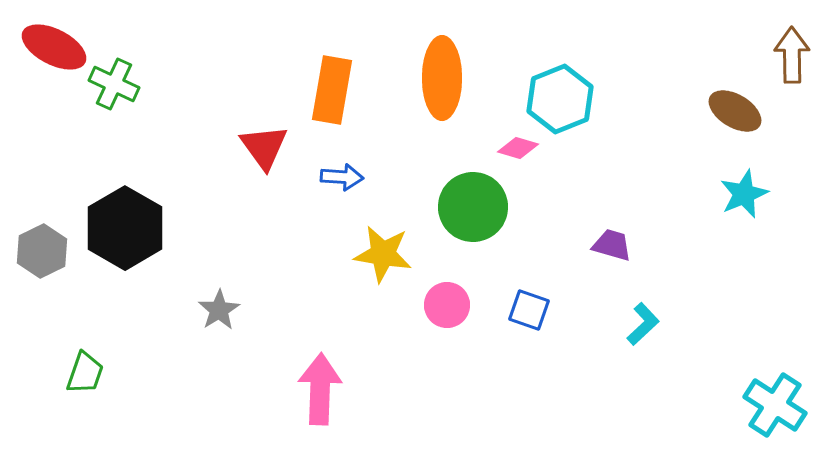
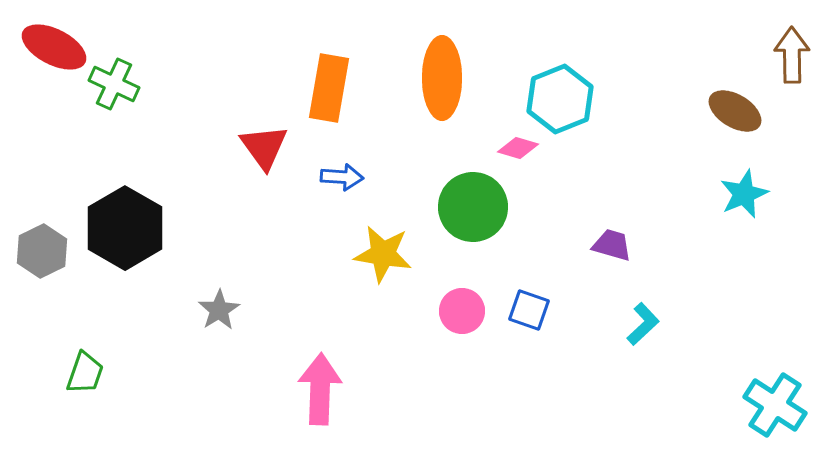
orange rectangle: moved 3 px left, 2 px up
pink circle: moved 15 px right, 6 px down
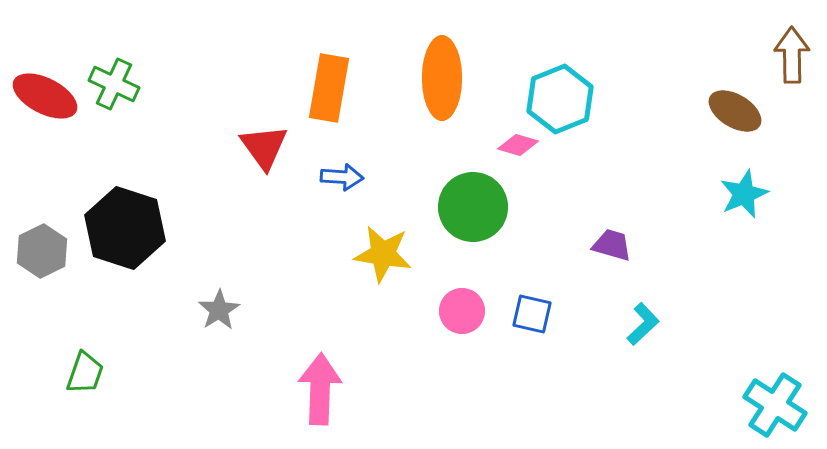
red ellipse: moved 9 px left, 49 px down
pink diamond: moved 3 px up
black hexagon: rotated 12 degrees counterclockwise
blue square: moved 3 px right, 4 px down; rotated 6 degrees counterclockwise
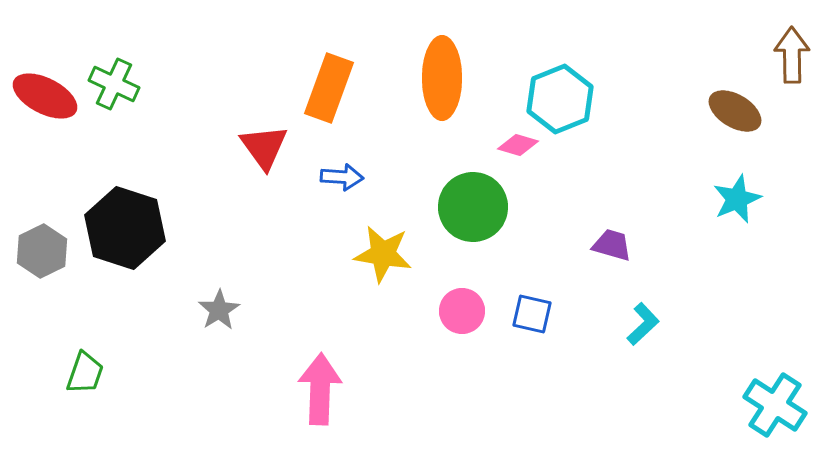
orange rectangle: rotated 10 degrees clockwise
cyan star: moved 7 px left, 5 px down
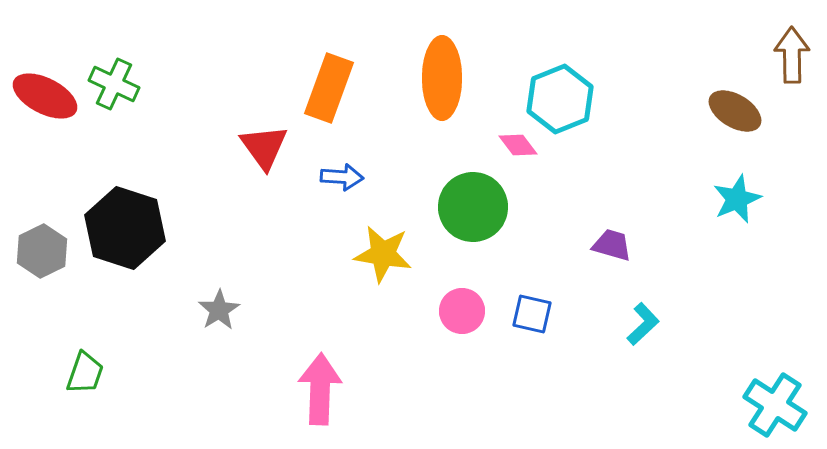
pink diamond: rotated 36 degrees clockwise
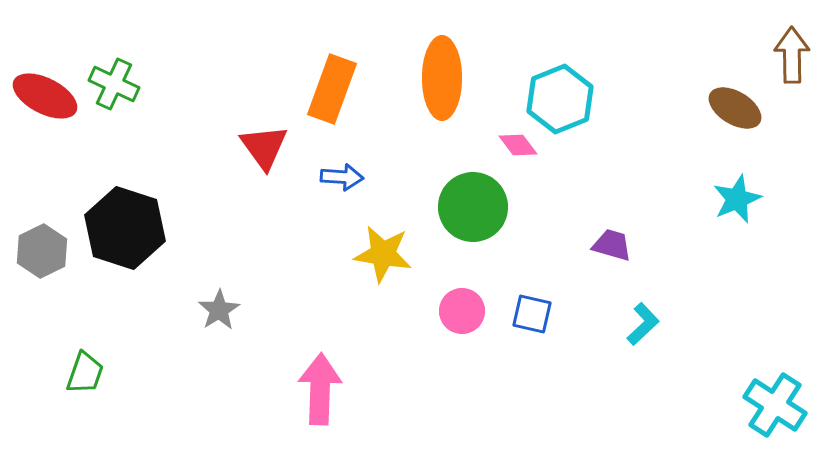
orange rectangle: moved 3 px right, 1 px down
brown ellipse: moved 3 px up
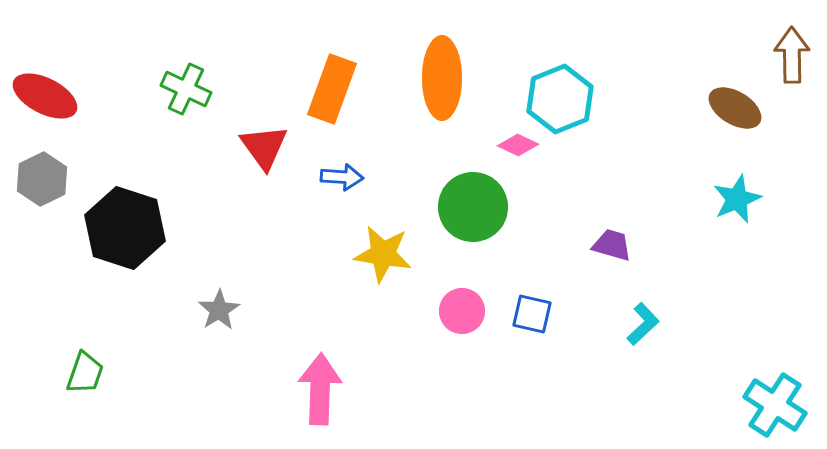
green cross: moved 72 px right, 5 px down
pink diamond: rotated 27 degrees counterclockwise
gray hexagon: moved 72 px up
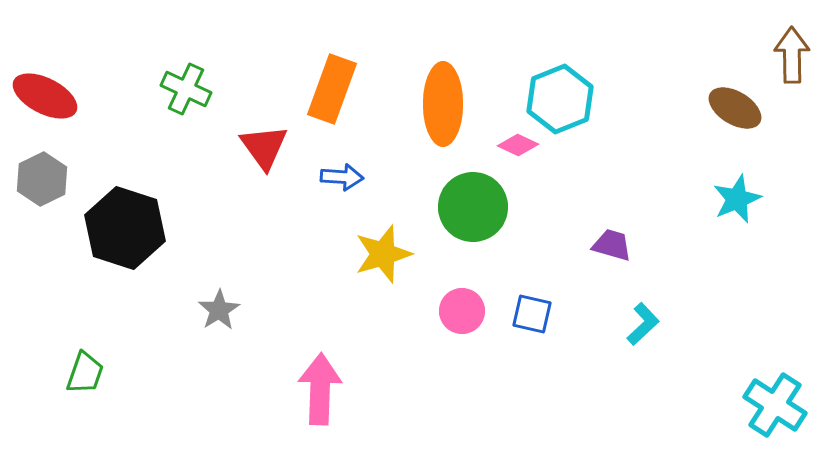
orange ellipse: moved 1 px right, 26 px down
yellow star: rotated 26 degrees counterclockwise
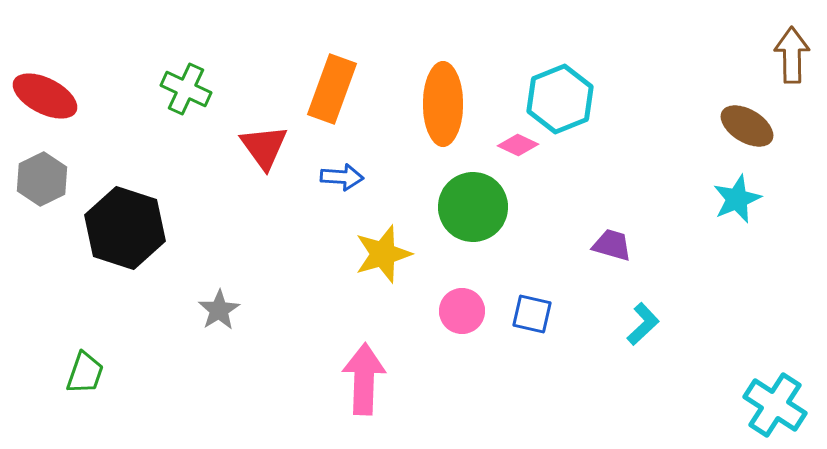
brown ellipse: moved 12 px right, 18 px down
pink arrow: moved 44 px right, 10 px up
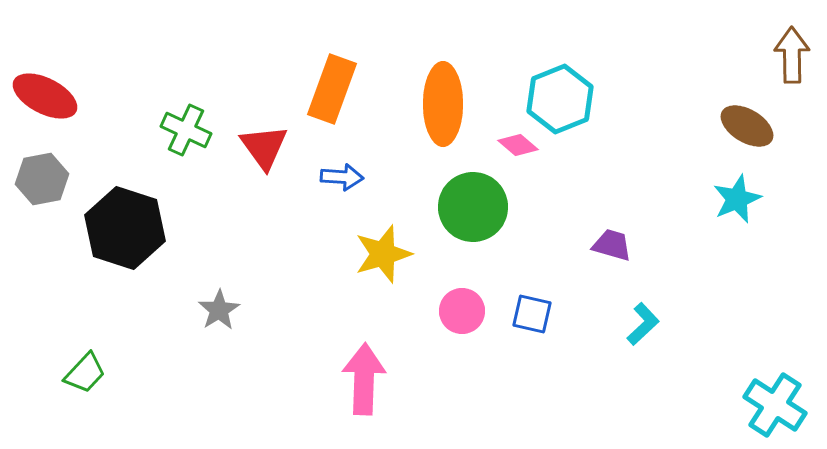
green cross: moved 41 px down
pink diamond: rotated 15 degrees clockwise
gray hexagon: rotated 15 degrees clockwise
green trapezoid: rotated 24 degrees clockwise
